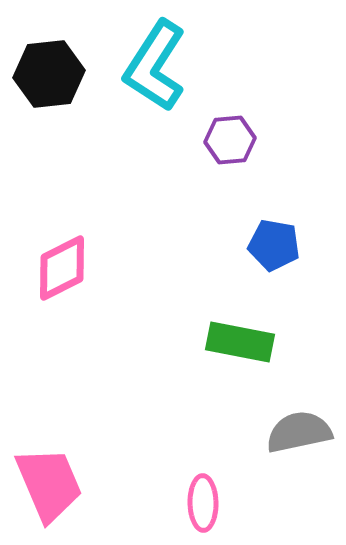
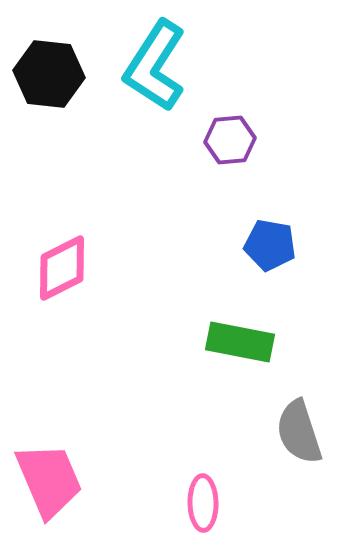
black hexagon: rotated 12 degrees clockwise
blue pentagon: moved 4 px left
gray semicircle: rotated 96 degrees counterclockwise
pink trapezoid: moved 4 px up
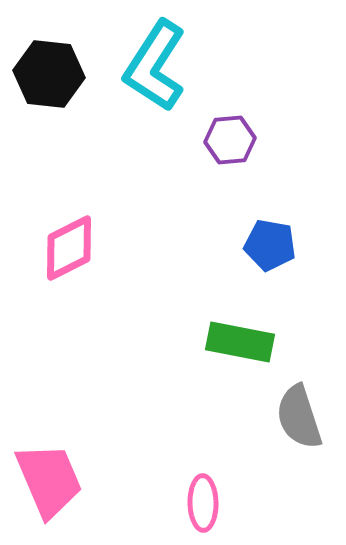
pink diamond: moved 7 px right, 20 px up
gray semicircle: moved 15 px up
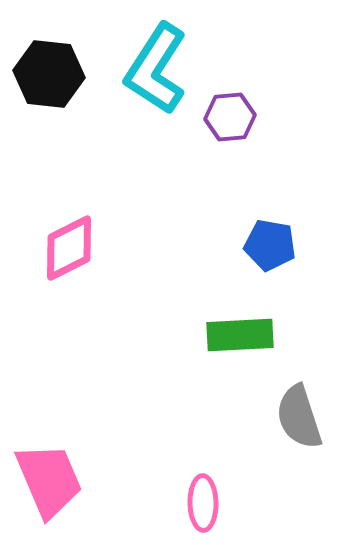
cyan L-shape: moved 1 px right, 3 px down
purple hexagon: moved 23 px up
green rectangle: moved 7 px up; rotated 14 degrees counterclockwise
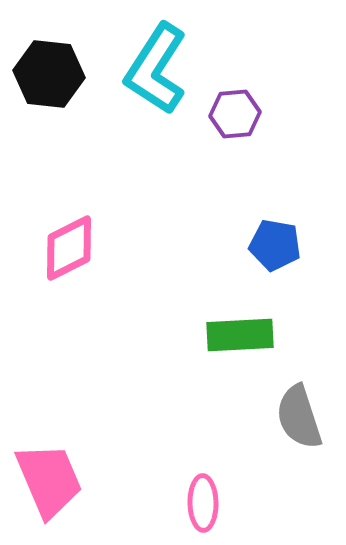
purple hexagon: moved 5 px right, 3 px up
blue pentagon: moved 5 px right
